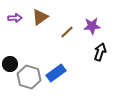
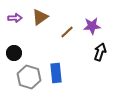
black circle: moved 4 px right, 11 px up
blue rectangle: rotated 60 degrees counterclockwise
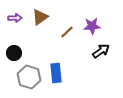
black arrow: moved 1 px right, 1 px up; rotated 36 degrees clockwise
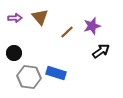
brown triangle: rotated 36 degrees counterclockwise
purple star: rotated 12 degrees counterclockwise
blue rectangle: rotated 66 degrees counterclockwise
gray hexagon: rotated 10 degrees counterclockwise
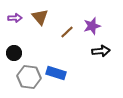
black arrow: rotated 30 degrees clockwise
